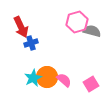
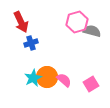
red arrow: moved 5 px up
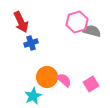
cyan star: moved 18 px down
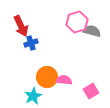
red arrow: moved 4 px down
pink semicircle: rotated 35 degrees counterclockwise
pink square: moved 7 px down
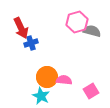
red arrow: moved 2 px down
cyan star: moved 8 px right; rotated 18 degrees counterclockwise
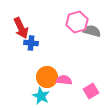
blue cross: rotated 24 degrees clockwise
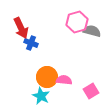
blue cross: rotated 16 degrees clockwise
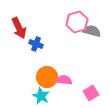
red arrow: moved 2 px left
blue cross: moved 5 px right, 1 px down
pink square: moved 2 px down
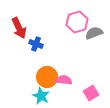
gray semicircle: moved 2 px right, 2 px down; rotated 36 degrees counterclockwise
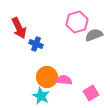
gray semicircle: moved 2 px down
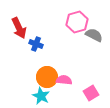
gray semicircle: rotated 48 degrees clockwise
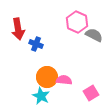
pink hexagon: rotated 20 degrees counterclockwise
red arrow: moved 1 px left, 1 px down; rotated 15 degrees clockwise
